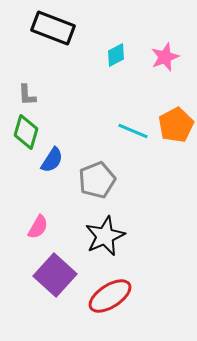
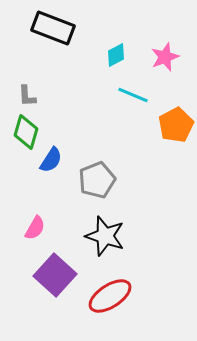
gray L-shape: moved 1 px down
cyan line: moved 36 px up
blue semicircle: moved 1 px left
pink semicircle: moved 3 px left, 1 px down
black star: rotated 30 degrees counterclockwise
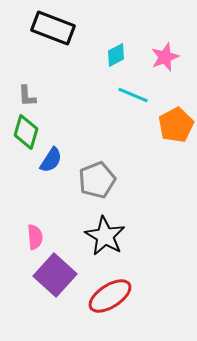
pink semicircle: moved 9 px down; rotated 35 degrees counterclockwise
black star: rotated 12 degrees clockwise
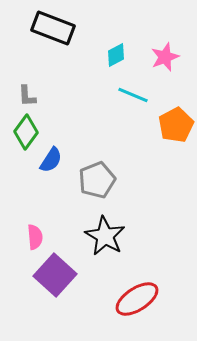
green diamond: rotated 20 degrees clockwise
red ellipse: moved 27 px right, 3 px down
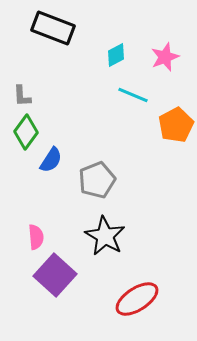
gray L-shape: moved 5 px left
pink semicircle: moved 1 px right
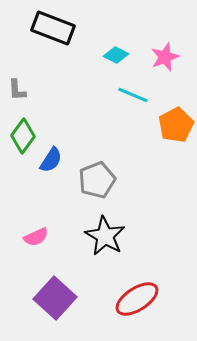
cyan diamond: rotated 55 degrees clockwise
gray L-shape: moved 5 px left, 6 px up
green diamond: moved 3 px left, 4 px down
pink semicircle: rotated 70 degrees clockwise
purple square: moved 23 px down
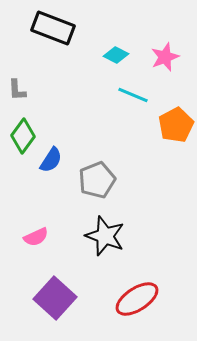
black star: rotated 9 degrees counterclockwise
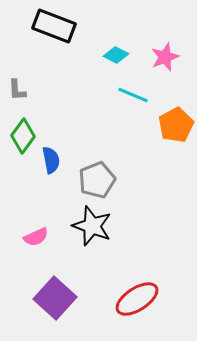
black rectangle: moved 1 px right, 2 px up
blue semicircle: rotated 44 degrees counterclockwise
black star: moved 13 px left, 10 px up
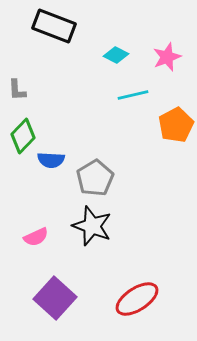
pink star: moved 2 px right
cyan line: rotated 36 degrees counterclockwise
green diamond: rotated 8 degrees clockwise
blue semicircle: rotated 104 degrees clockwise
gray pentagon: moved 2 px left, 2 px up; rotated 9 degrees counterclockwise
